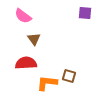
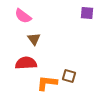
purple square: moved 2 px right
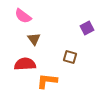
purple square: moved 15 px down; rotated 32 degrees counterclockwise
red semicircle: moved 1 px left, 1 px down
brown square: moved 1 px right, 19 px up
orange L-shape: moved 2 px up
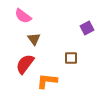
brown square: moved 1 px right, 1 px down; rotated 16 degrees counterclockwise
red semicircle: rotated 50 degrees counterclockwise
